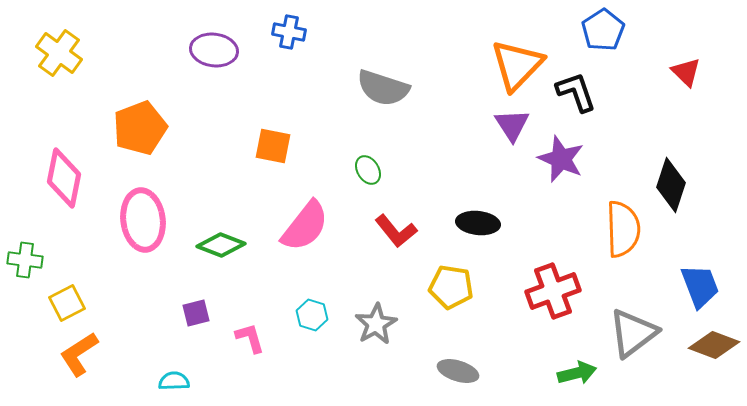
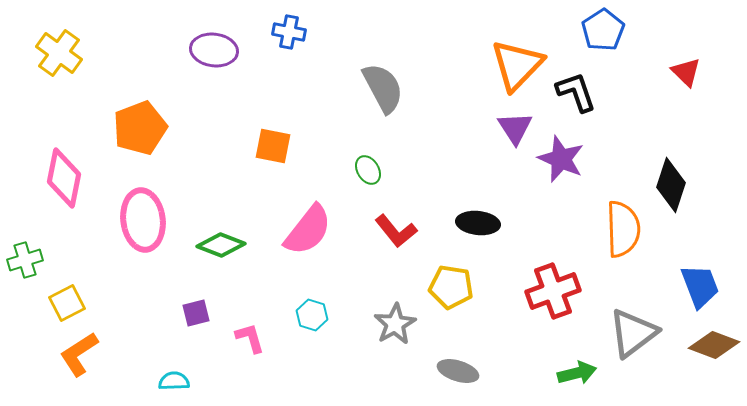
gray semicircle: rotated 136 degrees counterclockwise
purple triangle: moved 3 px right, 3 px down
pink semicircle: moved 3 px right, 4 px down
green cross: rotated 24 degrees counterclockwise
gray star: moved 19 px right
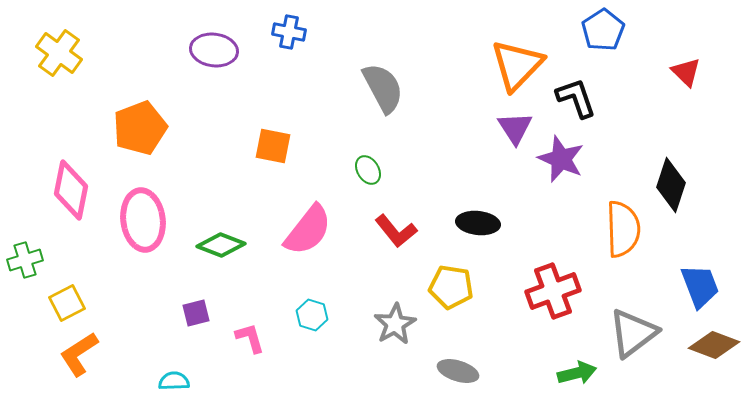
black L-shape: moved 6 px down
pink diamond: moved 7 px right, 12 px down
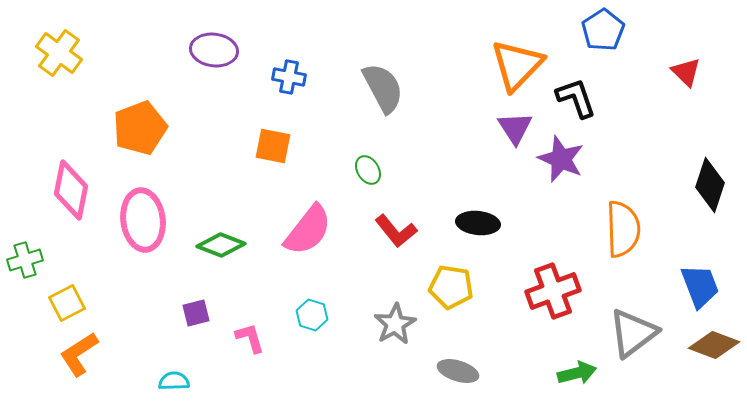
blue cross: moved 45 px down
black diamond: moved 39 px right
